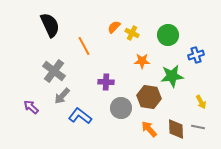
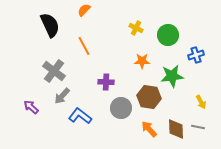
orange semicircle: moved 30 px left, 17 px up
yellow cross: moved 4 px right, 5 px up
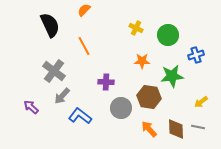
yellow arrow: rotated 80 degrees clockwise
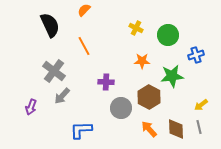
brown hexagon: rotated 20 degrees clockwise
yellow arrow: moved 3 px down
purple arrow: rotated 112 degrees counterclockwise
blue L-shape: moved 1 px right, 14 px down; rotated 40 degrees counterclockwise
gray line: moved 1 px right; rotated 64 degrees clockwise
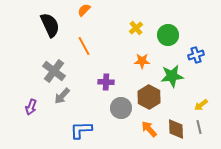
yellow cross: rotated 24 degrees clockwise
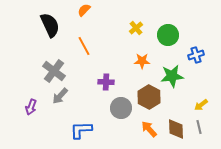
gray arrow: moved 2 px left
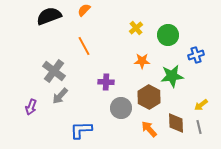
black semicircle: moved 1 px left, 9 px up; rotated 85 degrees counterclockwise
brown diamond: moved 6 px up
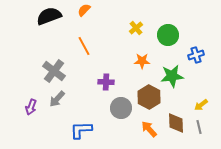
gray arrow: moved 3 px left, 3 px down
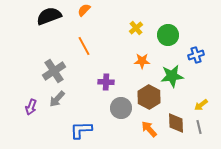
gray cross: rotated 20 degrees clockwise
